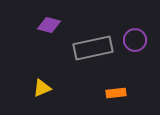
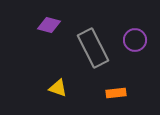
gray rectangle: rotated 75 degrees clockwise
yellow triangle: moved 16 px right; rotated 42 degrees clockwise
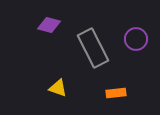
purple circle: moved 1 px right, 1 px up
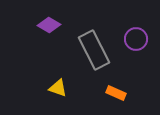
purple diamond: rotated 15 degrees clockwise
gray rectangle: moved 1 px right, 2 px down
orange rectangle: rotated 30 degrees clockwise
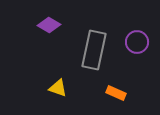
purple circle: moved 1 px right, 3 px down
gray rectangle: rotated 39 degrees clockwise
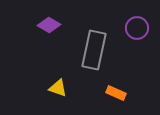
purple circle: moved 14 px up
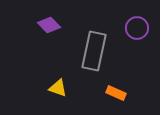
purple diamond: rotated 15 degrees clockwise
gray rectangle: moved 1 px down
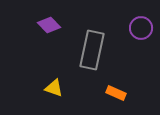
purple circle: moved 4 px right
gray rectangle: moved 2 px left, 1 px up
yellow triangle: moved 4 px left
